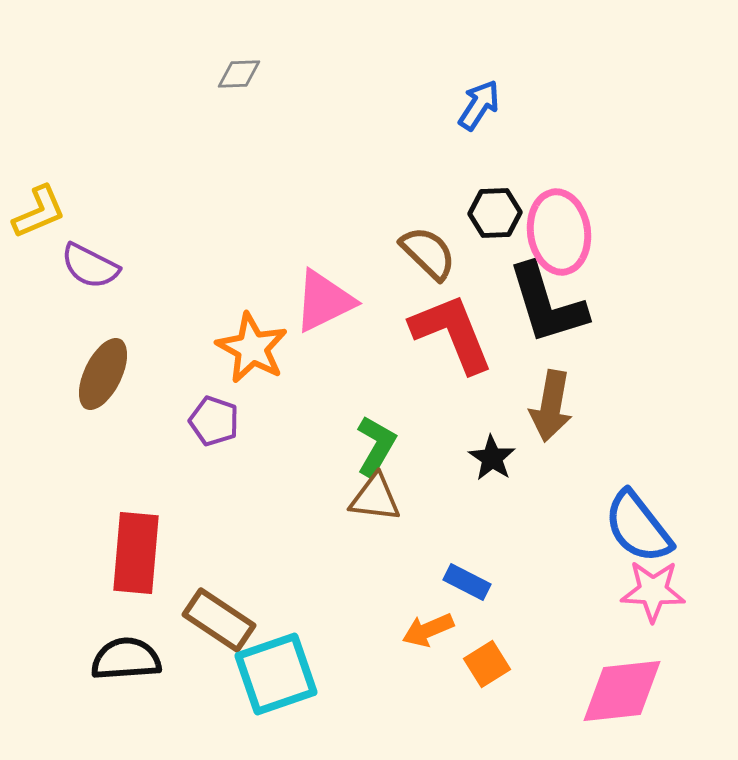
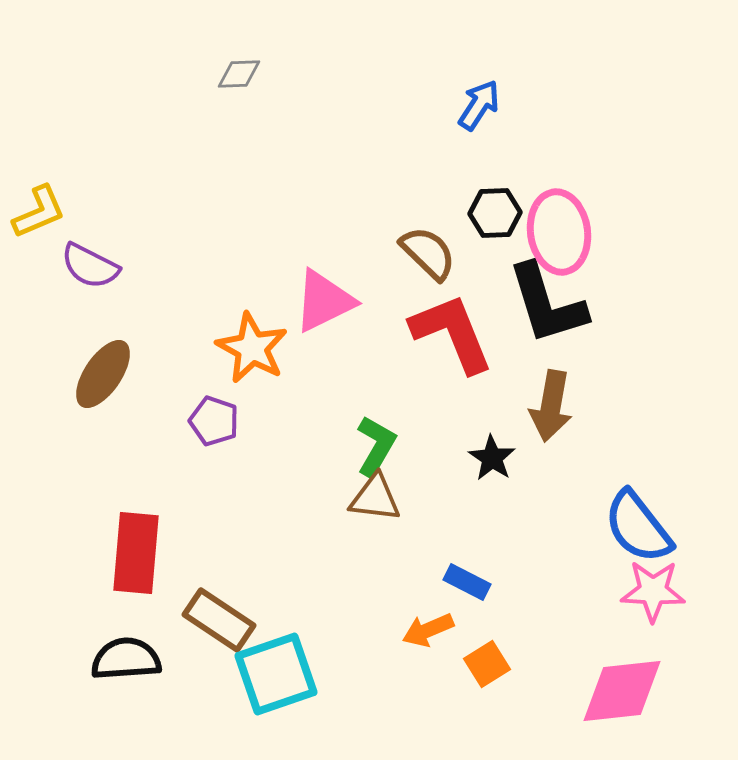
brown ellipse: rotated 8 degrees clockwise
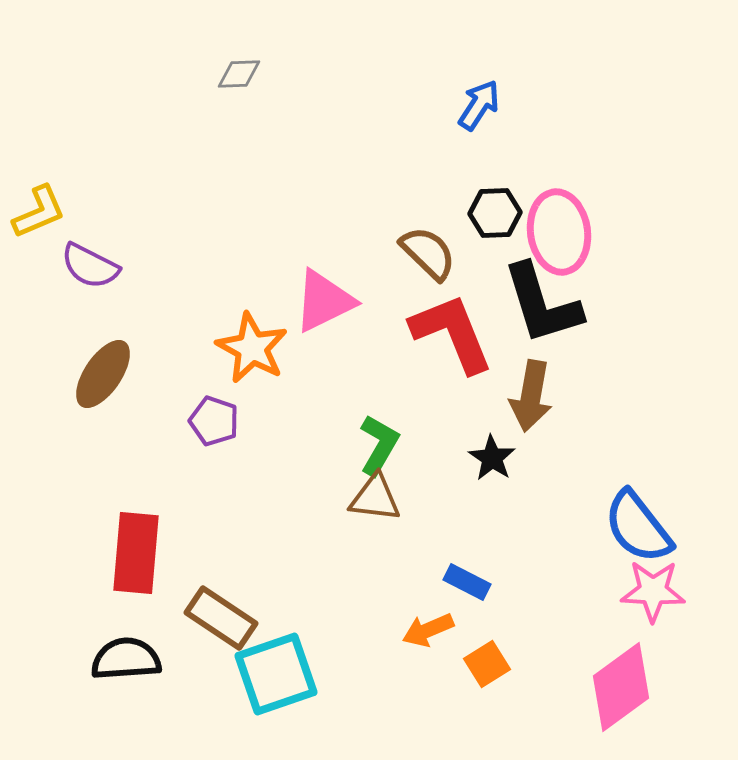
black L-shape: moved 5 px left
brown arrow: moved 20 px left, 10 px up
green L-shape: moved 3 px right, 1 px up
brown rectangle: moved 2 px right, 2 px up
pink diamond: moved 1 px left, 4 px up; rotated 30 degrees counterclockwise
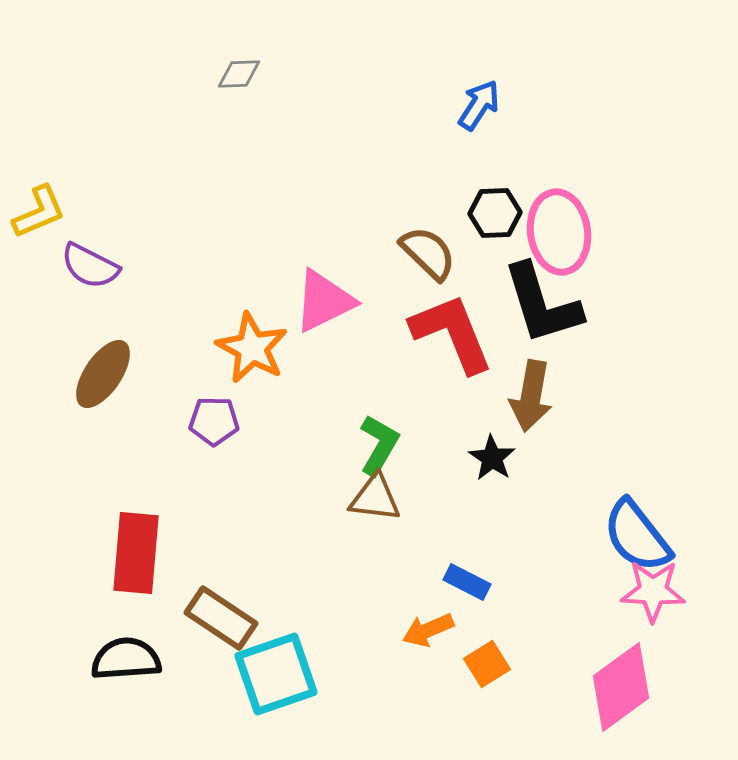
purple pentagon: rotated 18 degrees counterclockwise
blue semicircle: moved 1 px left, 9 px down
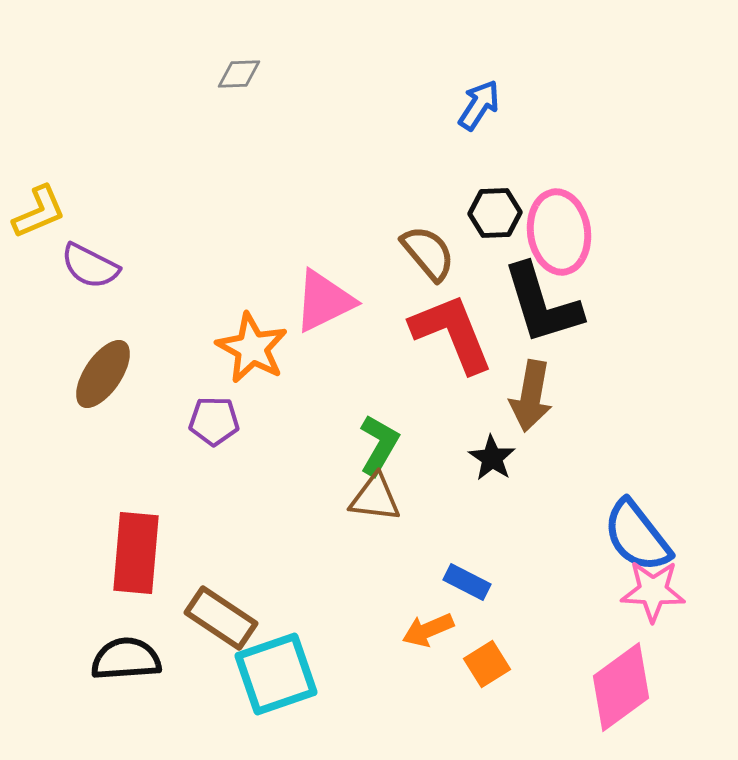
brown semicircle: rotated 6 degrees clockwise
